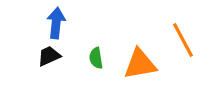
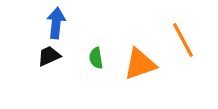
orange triangle: rotated 9 degrees counterclockwise
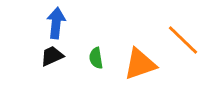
orange line: rotated 18 degrees counterclockwise
black trapezoid: moved 3 px right
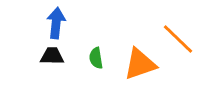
orange line: moved 5 px left, 1 px up
black trapezoid: rotated 25 degrees clockwise
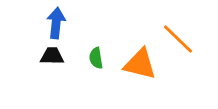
orange triangle: rotated 33 degrees clockwise
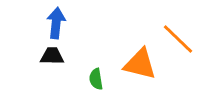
green semicircle: moved 21 px down
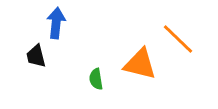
black trapezoid: moved 16 px left; rotated 105 degrees counterclockwise
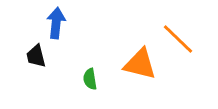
green semicircle: moved 6 px left
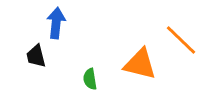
orange line: moved 3 px right, 1 px down
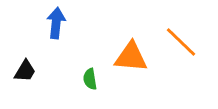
orange line: moved 2 px down
black trapezoid: moved 11 px left, 15 px down; rotated 135 degrees counterclockwise
orange triangle: moved 9 px left, 7 px up; rotated 9 degrees counterclockwise
